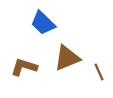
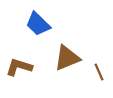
blue trapezoid: moved 5 px left, 1 px down
brown L-shape: moved 5 px left
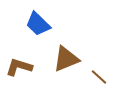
brown triangle: moved 1 px left, 1 px down
brown line: moved 5 px down; rotated 24 degrees counterclockwise
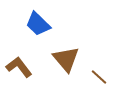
brown triangle: rotated 48 degrees counterclockwise
brown L-shape: rotated 36 degrees clockwise
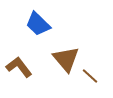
brown line: moved 9 px left, 1 px up
